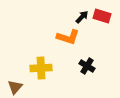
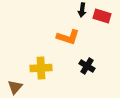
black arrow: moved 7 px up; rotated 144 degrees clockwise
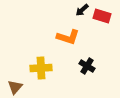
black arrow: rotated 40 degrees clockwise
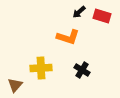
black arrow: moved 3 px left, 2 px down
black cross: moved 5 px left, 4 px down
brown triangle: moved 2 px up
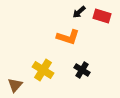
yellow cross: moved 2 px right, 2 px down; rotated 35 degrees clockwise
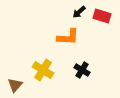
orange L-shape: rotated 15 degrees counterclockwise
